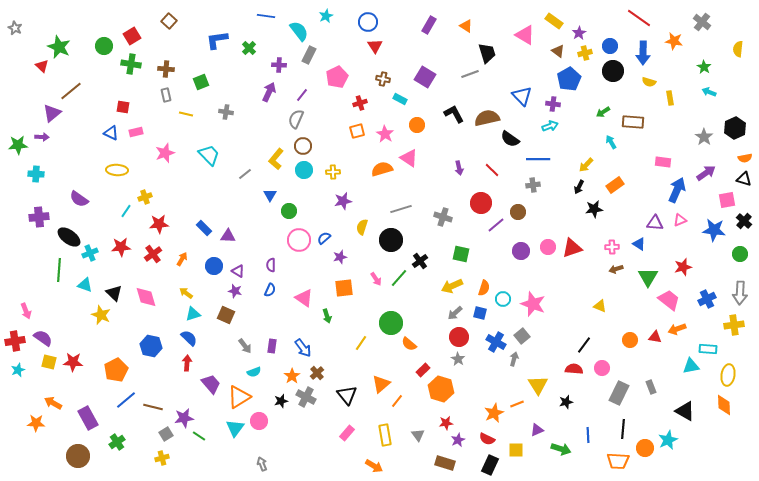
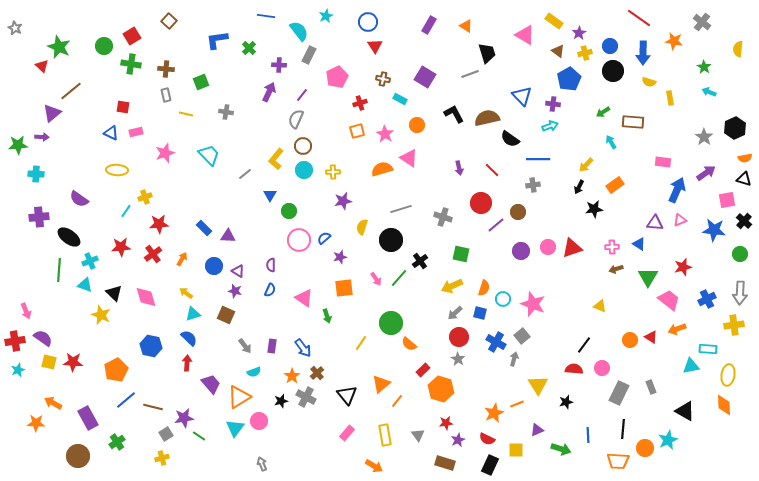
cyan cross at (90, 253): moved 8 px down
red triangle at (655, 337): moved 4 px left; rotated 24 degrees clockwise
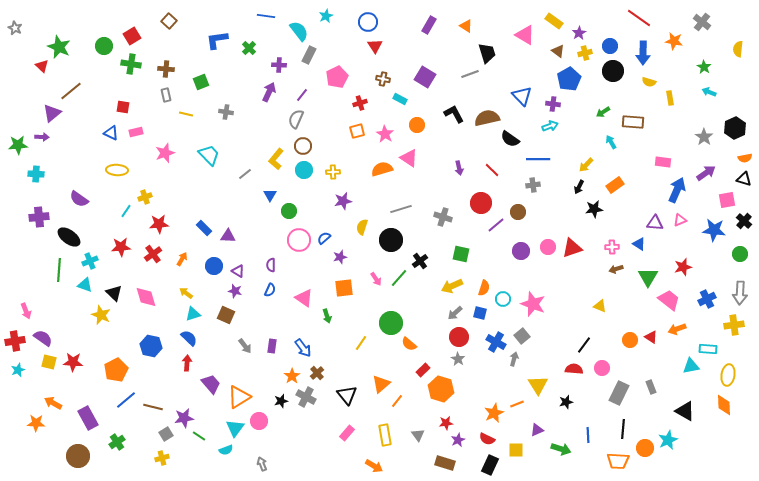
cyan semicircle at (254, 372): moved 28 px left, 78 px down
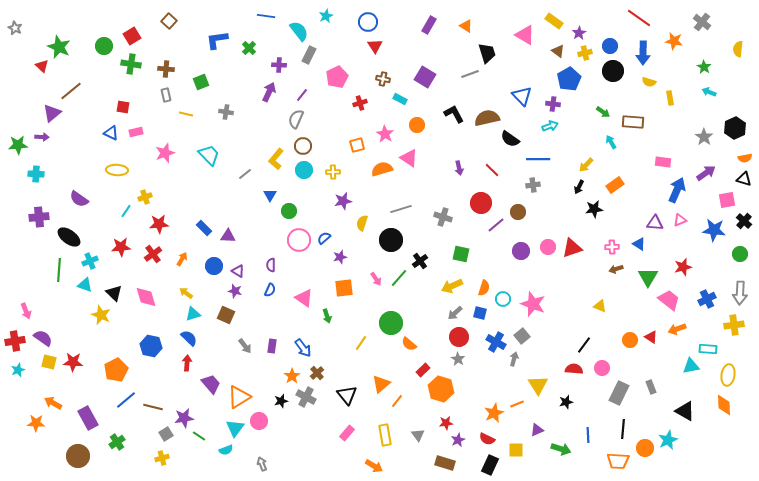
green arrow at (603, 112): rotated 112 degrees counterclockwise
orange square at (357, 131): moved 14 px down
yellow semicircle at (362, 227): moved 4 px up
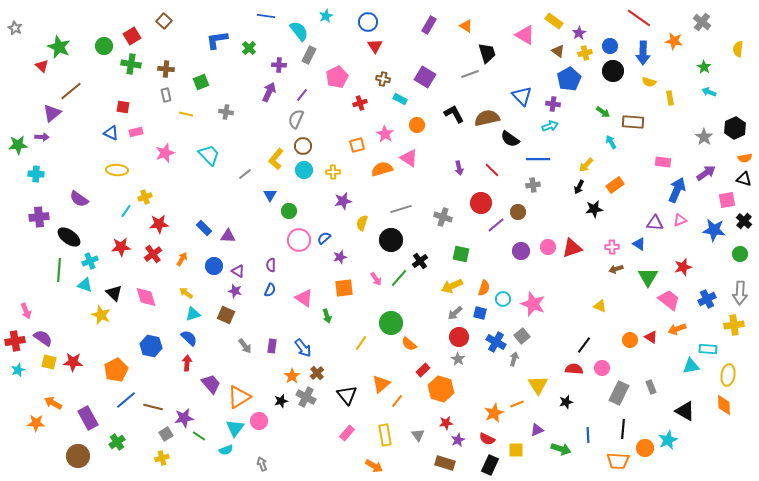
brown square at (169, 21): moved 5 px left
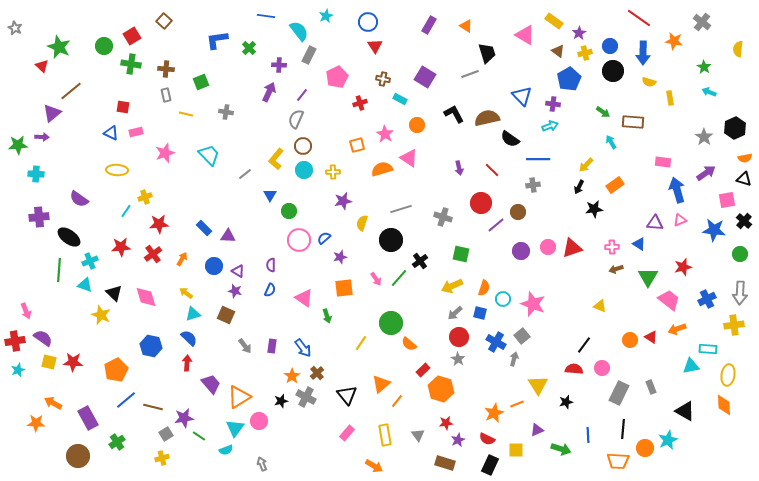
blue arrow at (677, 190): rotated 40 degrees counterclockwise
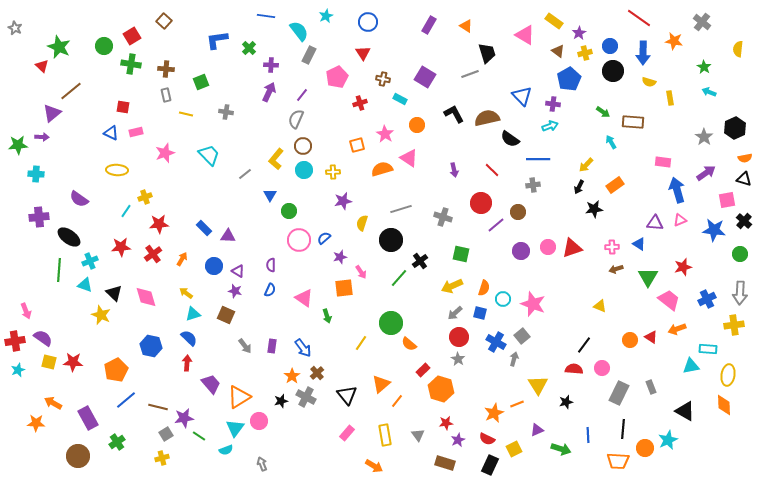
red triangle at (375, 46): moved 12 px left, 7 px down
purple cross at (279, 65): moved 8 px left
purple arrow at (459, 168): moved 5 px left, 2 px down
pink arrow at (376, 279): moved 15 px left, 7 px up
brown line at (153, 407): moved 5 px right
yellow square at (516, 450): moved 2 px left, 1 px up; rotated 28 degrees counterclockwise
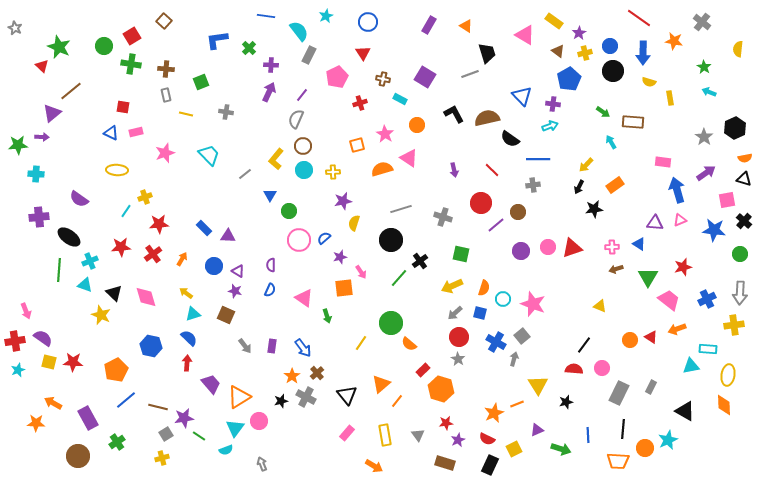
yellow semicircle at (362, 223): moved 8 px left
gray rectangle at (651, 387): rotated 48 degrees clockwise
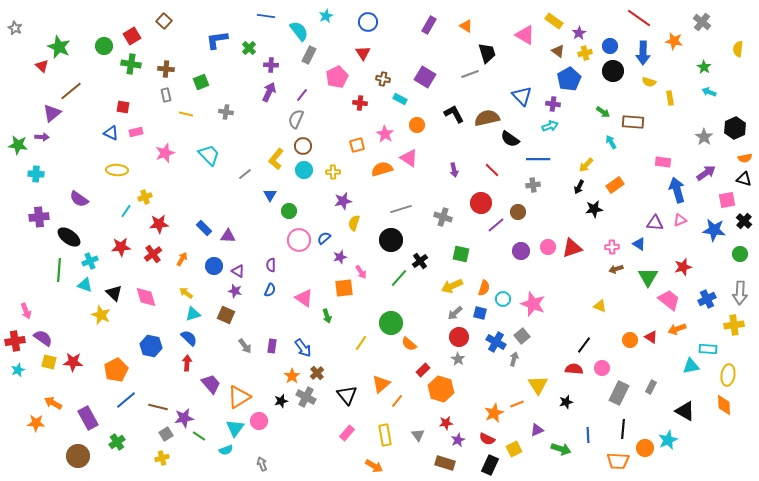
red cross at (360, 103): rotated 24 degrees clockwise
green star at (18, 145): rotated 12 degrees clockwise
